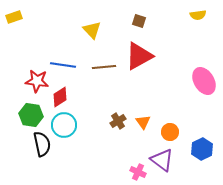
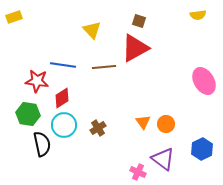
red triangle: moved 4 px left, 8 px up
red diamond: moved 2 px right, 1 px down
green hexagon: moved 3 px left, 1 px up
brown cross: moved 20 px left, 7 px down
orange circle: moved 4 px left, 8 px up
purple triangle: moved 1 px right, 1 px up
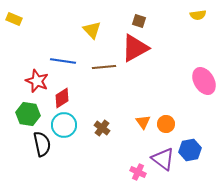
yellow rectangle: moved 2 px down; rotated 42 degrees clockwise
blue line: moved 4 px up
red star: rotated 15 degrees clockwise
brown cross: moved 4 px right; rotated 21 degrees counterclockwise
blue hexagon: moved 12 px left, 1 px down; rotated 15 degrees clockwise
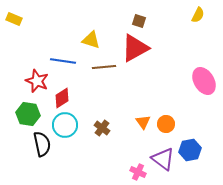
yellow semicircle: rotated 56 degrees counterclockwise
yellow triangle: moved 1 px left, 10 px down; rotated 30 degrees counterclockwise
cyan circle: moved 1 px right
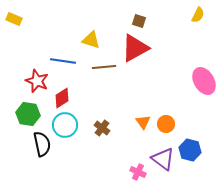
blue hexagon: rotated 25 degrees clockwise
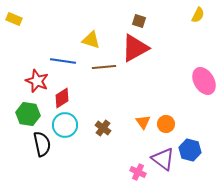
brown cross: moved 1 px right
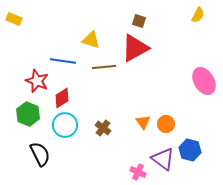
green hexagon: rotated 15 degrees clockwise
black semicircle: moved 2 px left, 10 px down; rotated 15 degrees counterclockwise
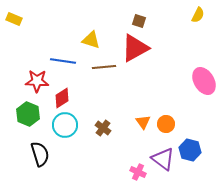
red star: rotated 20 degrees counterclockwise
black semicircle: rotated 10 degrees clockwise
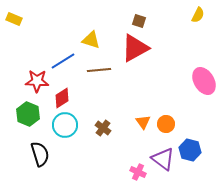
blue line: rotated 40 degrees counterclockwise
brown line: moved 5 px left, 3 px down
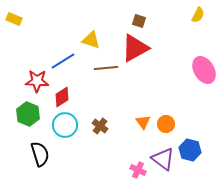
brown line: moved 7 px right, 2 px up
pink ellipse: moved 11 px up
red diamond: moved 1 px up
brown cross: moved 3 px left, 2 px up
pink cross: moved 2 px up
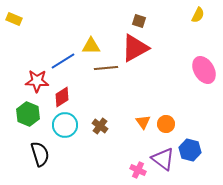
yellow triangle: moved 6 px down; rotated 18 degrees counterclockwise
